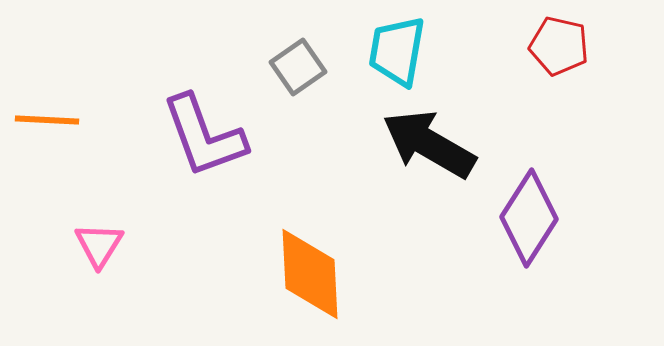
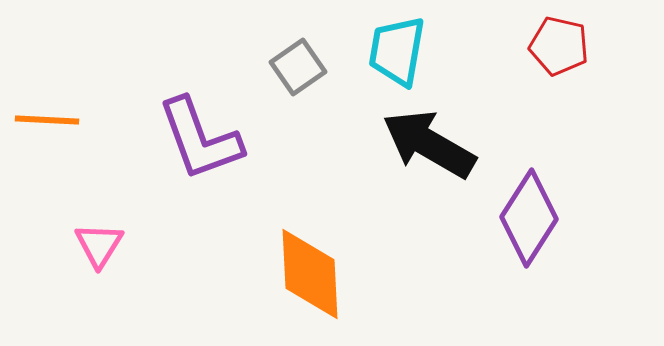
purple L-shape: moved 4 px left, 3 px down
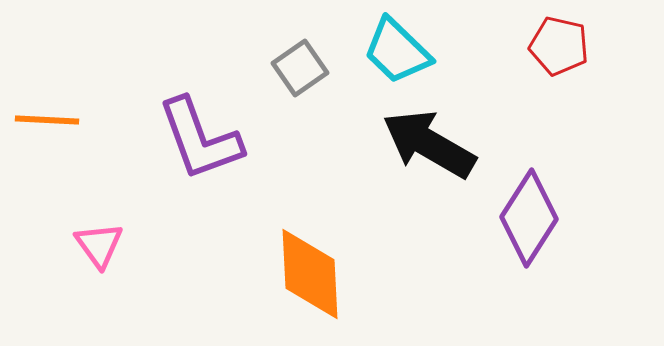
cyan trapezoid: rotated 56 degrees counterclockwise
gray square: moved 2 px right, 1 px down
pink triangle: rotated 8 degrees counterclockwise
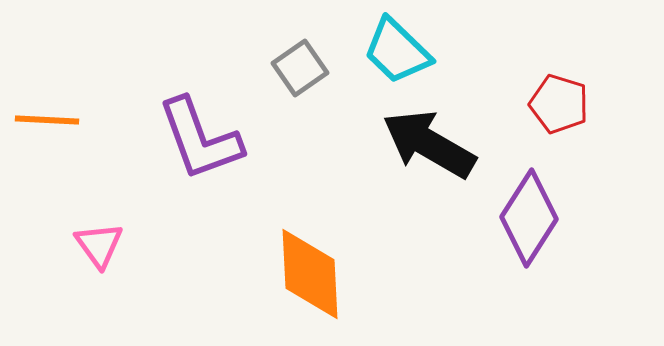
red pentagon: moved 58 px down; rotated 4 degrees clockwise
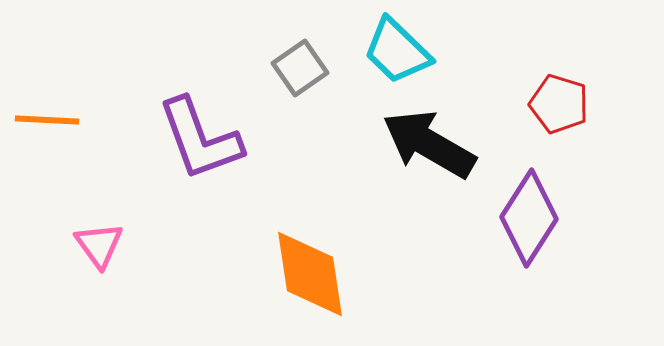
orange diamond: rotated 6 degrees counterclockwise
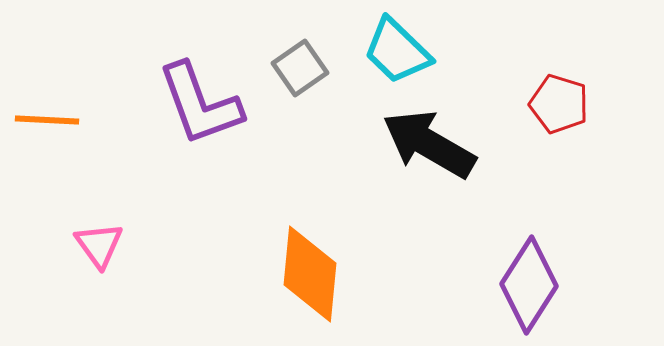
purple L-shape: moved 35 px up
purple diamond: moved 67 px down
orange diamond: rotated 14 degrees clockwise
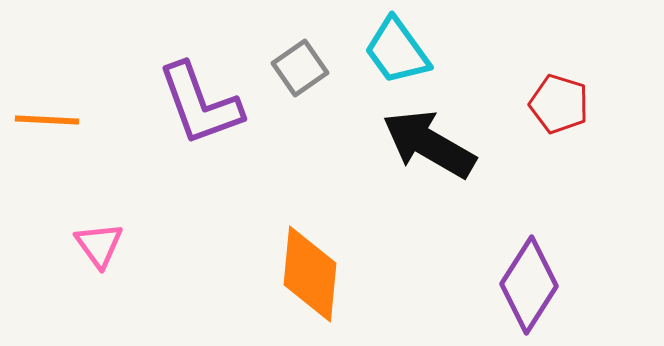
cyan trapezoid: rotated 10 degrees clockwise
